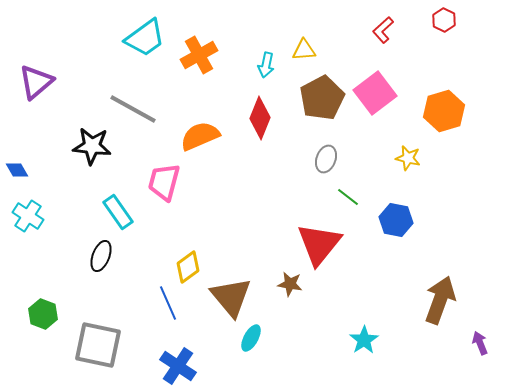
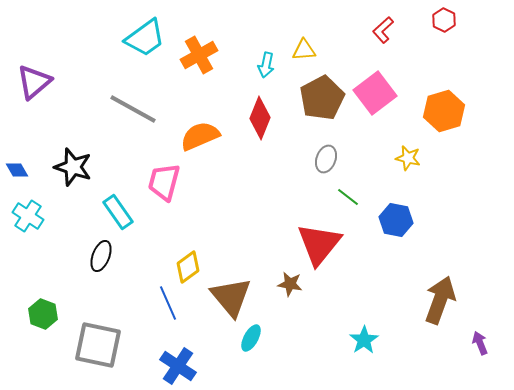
purple triangle: moved 2 px left
black star: moved 19 px left, 21 px down; rotated 12 degrees clockwise
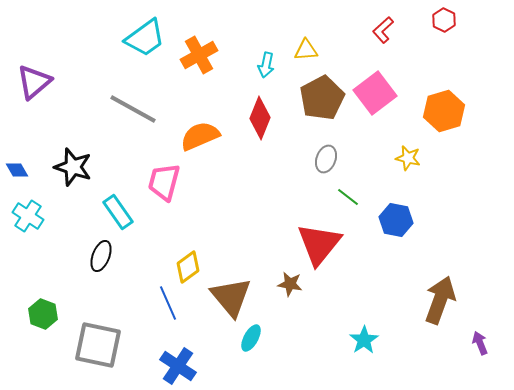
yellow triangle: moved 2 px right
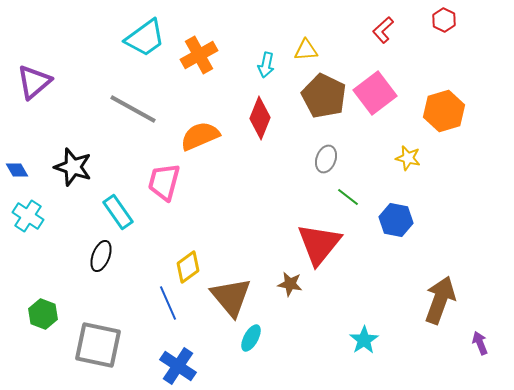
brown pentagon: moved 2 px right, 2 px up; rotated 18 degrees counterclockwise
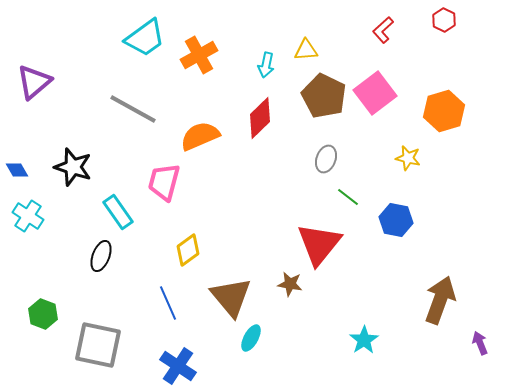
red diamond: rotated 24 degrees clockwise
yellow diamond: moved 17 px up
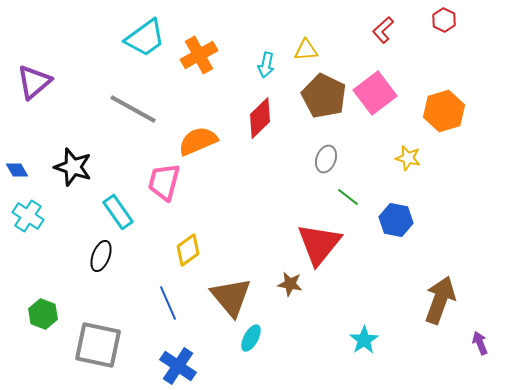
orange semicircle: moved 2 px left, 5 px down
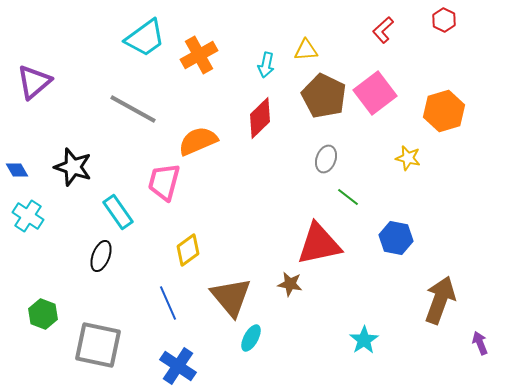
blue hexagon: moved 18 px down
red triangle: rotated 39 degrees clockwise
